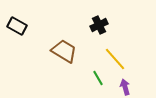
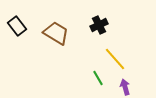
black rectangle: rotated 24 degrees clockwise
brown trapezoid: moved 8 px left, 18 px up
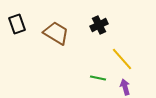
black rectangle: moved 2 px up; rotated 18 degrees clockwise
yellow line: moved 7 px right
green line: rotated 49 degrees counterclockwise
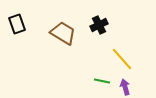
brown trapezoid: moved 7 px right
green line: moved 4 px right, 3 px down
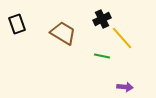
black cross: moved 3 px right, 6 px up
yellow line: moved 21 px up
green line: moved 25 px up
purple arrow: rotated 112 degrees clockwise
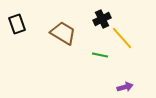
green line: moved 2 px left, 1 px up
purple arrow: rotated 21 degrees counterclockwise
